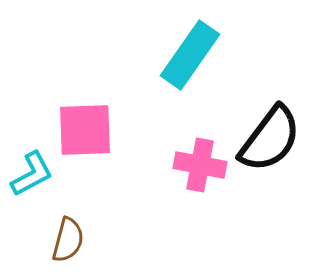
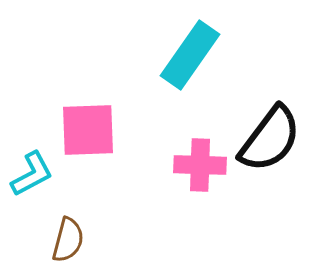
pink square: moved 3 px right
pink cross: rotated 9 degrees counterclockwise
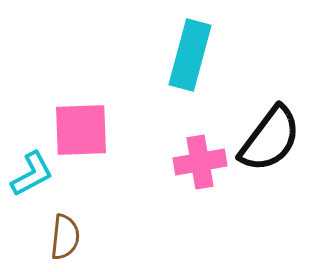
cyan rectangle: rotated 20 degrees counterclockwise
pink square: moved 7 px left
pink cross: moved 3 px up; rotated 12 degrees counterclockwise
brown semicircle: moved 3 px left, 3 px up; rotated 9 degrees counterclockwise
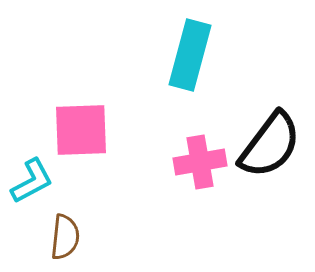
black semicircle: moved 6 px down
cyan L-shape: moved 7 px down
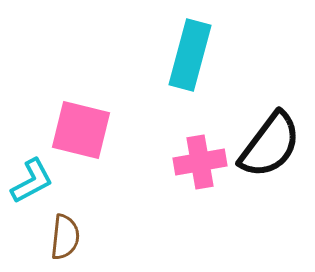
pink square: rotated 16 degrees clockwise
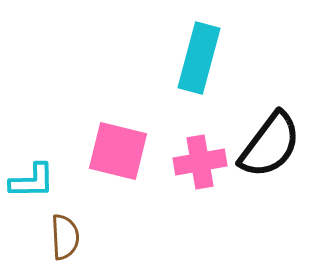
cyan rectangle: moved 9 px right, 3 px down
pink square: moved 37 px right, 21 px down
cyan L-shape: rotated 27 degrees clockwise
brown semicircle: rotated 9 degrees counterclockwise
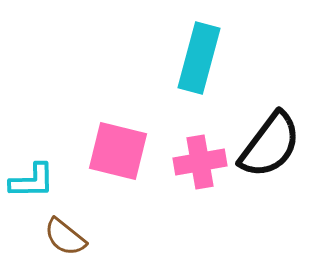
brown semicircle: rotated 132 degrees clockwise
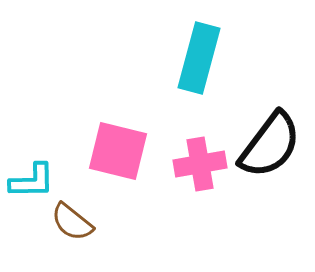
pink cross: moved 2 px down
brown semicircle: moved 7 px right, 15 px up
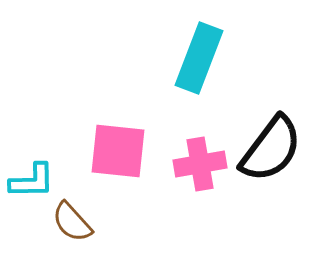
cyan rectangle: rotated 6 degrees clockwise
black semicircle: moved 1 px right, 4 px down
pink square: rotated 8 degrees counterclockwise
brown semicircle: rotated 9 degrees clockwise
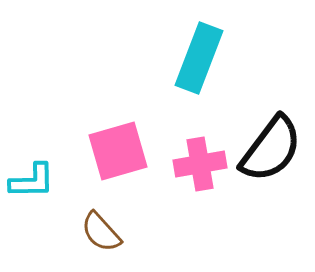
pink square: rotated 22 degrees counterclockwise
brown semicircle: moved 29 px right, 10 px down
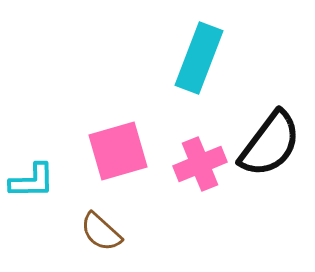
black semicircle: moved 1 px left, 5 px up
pink cross: rotated 12 degrees counterclockwise
brown semicircle: rotated 6 degrees counterclockwise
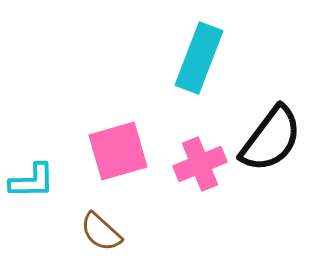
black semicircle: moved 1 px right, 5 px up
